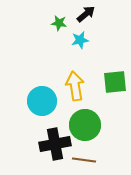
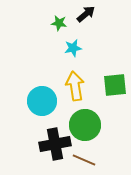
cyan star: moved 7 px left, 8 px down
green square: moved 3 px down
brown line: rotated 15 degrees clockwise
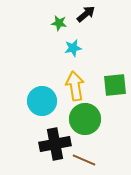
green circle: moved 6 px up
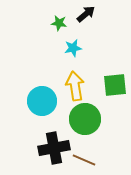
black cross: moved 1 px left, 4 px down
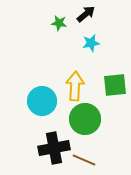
cyan star: moved 18 px right, 5 px up
yellow arrow: rotated 12 degrees clockwise
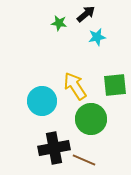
cyan star: moved 6 px right, 6 px up
yellow arrow: rotated 36 degrees counterclockwise
green circle: moved 6 px right
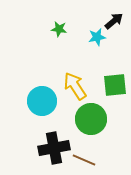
black arrow: moved 28 px right, 7 px down
green star: moved 6 px down
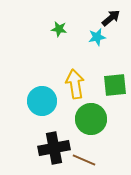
black arrow: moved 3 px left, 3 px up
yellow arrow: moved 2 px up; rotated 24 degrees clockwise
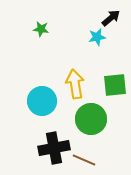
green star: moved 18 px left
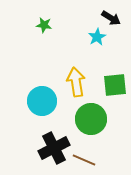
black arrow: rotated 72 degrees clockwise
green star: moved 3 px right, 4 px up
cyan star: rotated 18 degrees counterclockwise
yellow arrow: moved 1 px right, 2 px up
black cross: rotated 16 degrees counterclockwise
